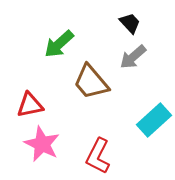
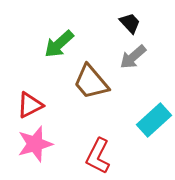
red triangle: rotated 16 degrees counterclockwise
pink star: moved 7 px left; rotated 30 degrees clockwise
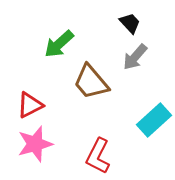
gray arrow: moved 2 px right; rotated 8 degrees counterclockwise
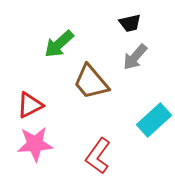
black trapezoid: rotated 120 degrees clockwise
pink star: rotated 12 degrees clockwise
red L-shape: rotated 9 degrees clockwise
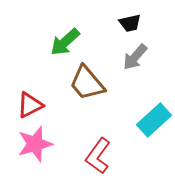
green arrow: moved 6 px right, 2 px up
brown trapezoid: moved 4 px left, 1 px down
pink star: rotated 12 degrees counterclockwise
